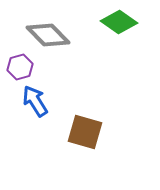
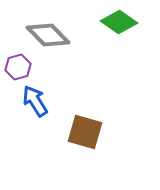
purple hexagon: moved 2 px left
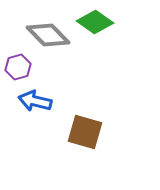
green diamond: moved 24 px left
blue arrow: rotated 44 degrees counterclockwise
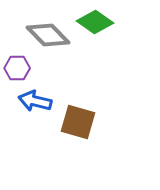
purple hexagon: moved 1 px left, 1 px down; rotated 15 degrees clockwise
brown square: moved 7 px left, 10 px up
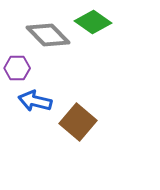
green diamond: moved 2 px left
brown square: rotated 24 degrees clockwise
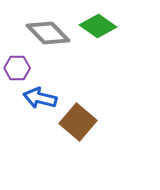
green diamond: moved 5 px right, 4 px down
gray diamond: moved 2 px up
blue arrow: moved 5 px right, 3 px up
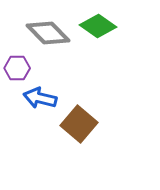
brown square: moved 1 px right, 2 px down
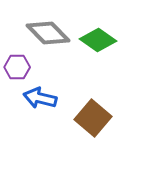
green diamond: moved 14 px down
purple hexagon: moved 1 px up
brown square: moved 14 px right, 6 px up
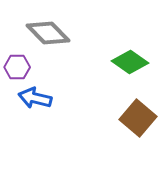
green diamond: moved 32 px right, 22 px down
blue arrow: moved 5 px left
brown square: moved 45 px right
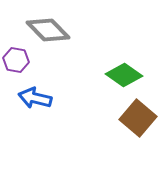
gray diamond: moved 3 px up
green diamond: moved 6 px left, 13 px down
purple hexagon: moved 1 px left, 7 px up; rotated 10 degrees clockwise
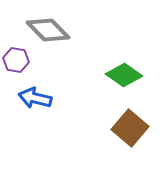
brown square: moved 8 px left, 10 px down
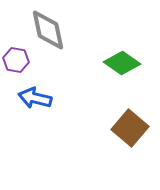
gray diamond: rotated 33 degrees clockwise
green diamond: moved 2 px left, 12 px up
